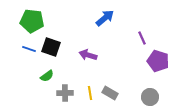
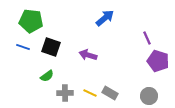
green pentagon: moved 1 px left
purple line: moved 5 px right
blue line: moved 6 px left, 2 px up
yellow line: rotated 56 degrees counterclockwise
gray circle: moved 1 px left, 1 px up
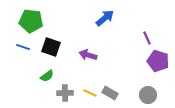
gray circle: moved 1 px left, 1 px up
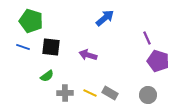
green pentagon: rotated 10 degrees clockwise
black square: rotated 12 degrees counterclockwise
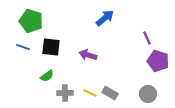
gray circle: moved 1 px up
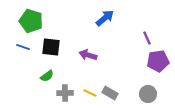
purple pentagon: rotated 25 degrees counterclockwise
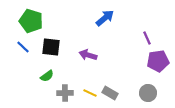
blue line: rotated 24 degrees clockwise
gray circle: moved 1 px up
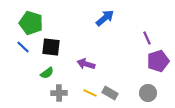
green pentagon: moved 2 px down
purple arrow: moved 2 px left, 9 px down
purple pentagon: rotated 10 degrees counterclockwise
green semicircle: moved 3 px up
gray cross: moved 6 px left
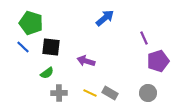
purple line: moved 3 px left
purple arrow: moved 3 px up
